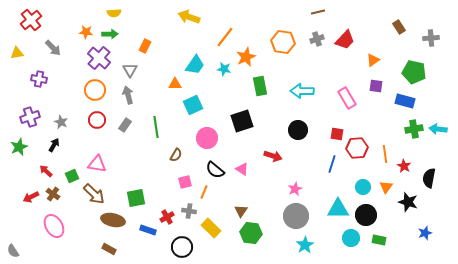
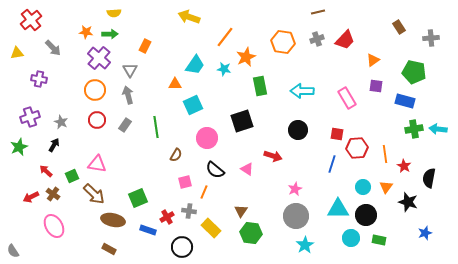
pink triangle at (242, 169): moved 5 px right
green square at (136, 198): moved 2 px right; rotated 12 degrees counterclockwise
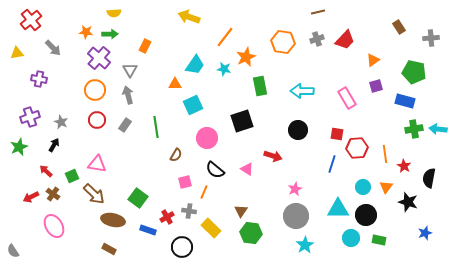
purple square at (376, 86): rotated 24 degrees counterclockwise
green square at (138, 198): rotated 30 degrees counterclockwise
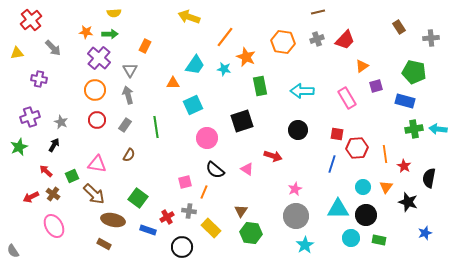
orange star at (246, 57): rotated 24 degrees counterclockwise
orange triangle at (373, 60): moved 11 px left, 6 px down
orange triangle at (175, 84): moved 2 px left, 1 px up
brown semicircle at (176, 155): moved 47 px left
brown rectangle at (109, 249): moved 5 px left, 5 px up
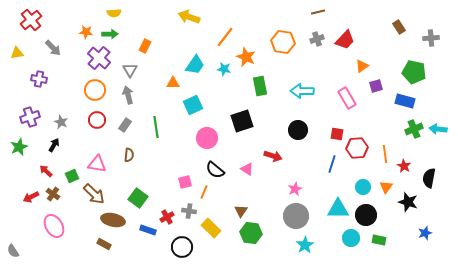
green cross at (414, 129): rotated 12 degrees counterclockwise
brown semicircle at (129, 155): rotated 24 degrees counterclockwise
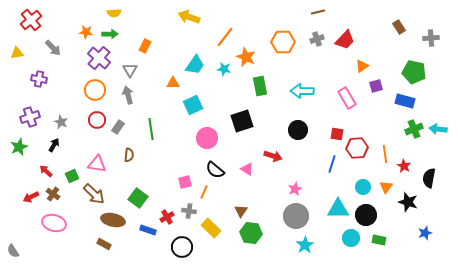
orange hexagon at (283, 42): rotated 10 degrees counterclockwise
gray rectangle at (125, 125): moved 7 px left, 2 px down
green line at (156, 127): moved 5 px left, 2 px down
pink ellipse at (54, 226): moved 3 px up; rotated 45 degrees counterclockwise
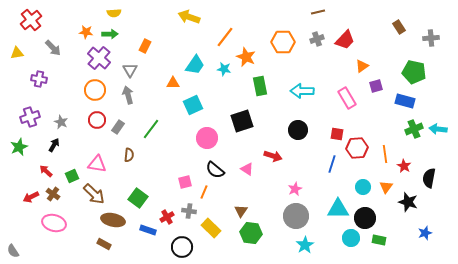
green line at (151, 129): rotated 45 degrees clockwise
black circle at (366, 215): moved 1 px left, 3 px down
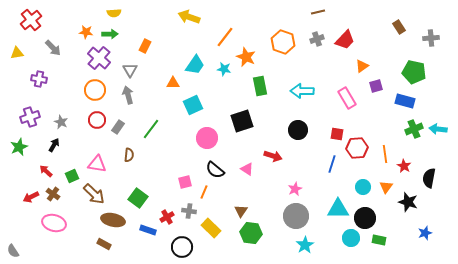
orange hexagon at (283, 42): rotated 20 degrees clockwise
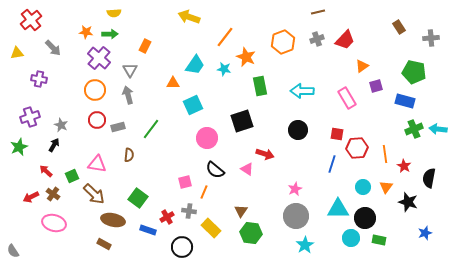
orange hexagon at (283, 42): rotated 20 degrees clockwise
gray star at (61, 122): moved 3 px down
gray rectangle at (118, 127): rotated 40 degrees clockwise
red arrow at (273, 156): moved 8 px left, 2 px up
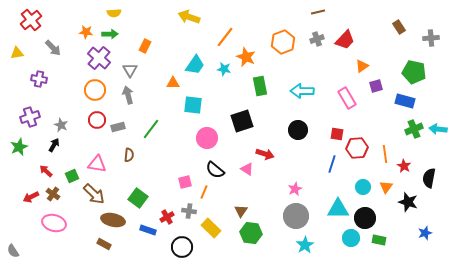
cyan square at (193, 105): rotated 30 degrees clockwise
